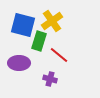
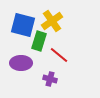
purple ellipse: moved 2 px right
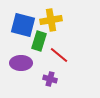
yellow cross: moved 1 px left, 1 px up; rotated 25 degrees clockwise
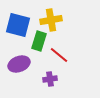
blue square: moved 5 px left
purple ellipse: moved 2 px left, 1 px down; rotated 20 degrees counterclockwise
purple cross: rotated 24 degrees counterclockwise
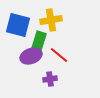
purple ellipse: moved 12 px right, 8 px up
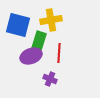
red line: moved 2 px up; rotated 54 degrees clockwise
purple cross: rotated 32 degrees clockwise
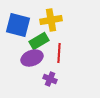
green rectangle: rotated 42 degrees clockwise
purple ellipse: moved 1 px right, 2 px down
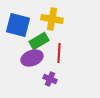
yellow cross: moved 1 px right, 1 px up; rotated 20 degrees clockwise
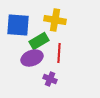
yellow cross: moved 3 px right, 1 px down
blue square: rotated 10 degrees counterclockwise
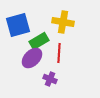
yellow cross: moved 8 px right, 2 px down
blue square: rotated 20 degrees counterclockwise
purple ellipse: rotated 25 degrees counterclockwise
